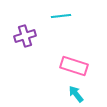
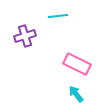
cyan line: moved 3 px left
pink rectangle: moved 3 px right, 2 px up; rotated 8 degrees clockwise
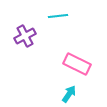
purple cross: rotated 10 degrees counterclockwise
cyan arrow: moved 7 px left; rotated 72 degrees clockwise
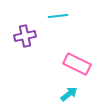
purple cross: rotated 15 degrees clockwise
cyan arrow: rotated 18 degrees clockwise
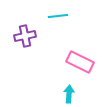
pink rectangle: moved 3 px right, 2 px up
cyan arrow: rotated 48 degrees counterclockwise
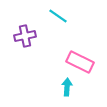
cyan line: rotated 42 degrees clockwise
cyan arrow: moved 2 px left, 7 px up
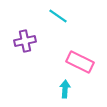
purple cross: moved 5 px down
cyan arrow: moved 2 px left, 2 px down
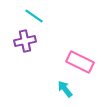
cyan line: moved 24 px left
cyan arrow: rotated 42 degrees counterclockwise
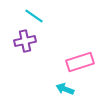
pink rectangle: rotated 44 degrees counterclockwise
cyan arrow: rotated 30 degrees counterclockwise
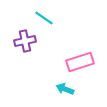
cyan line: moved 10 px right, 2 px down
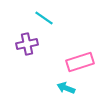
purple cross: moved 2 px right, 3 px down
cyan arrow: moved 1 px right, 1 px up
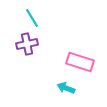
cyan line: moved 12 px left; rotated 24 degrees clockwise
pink rectangle: rotated 36 degrees clockwise
